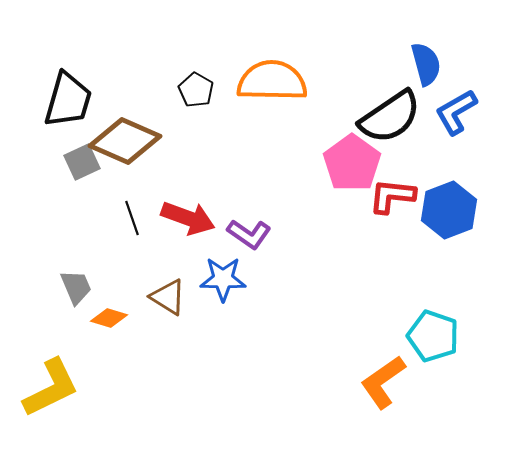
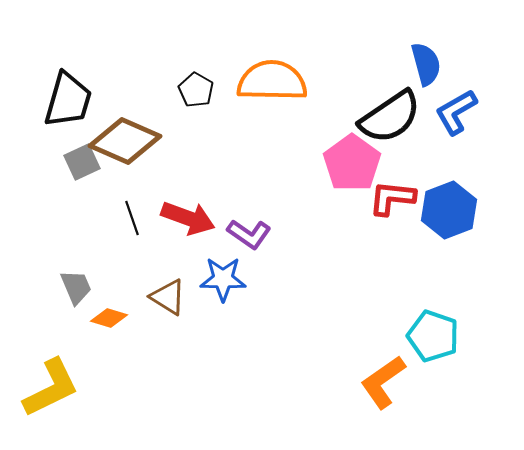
red L-shape: moved 2 px down
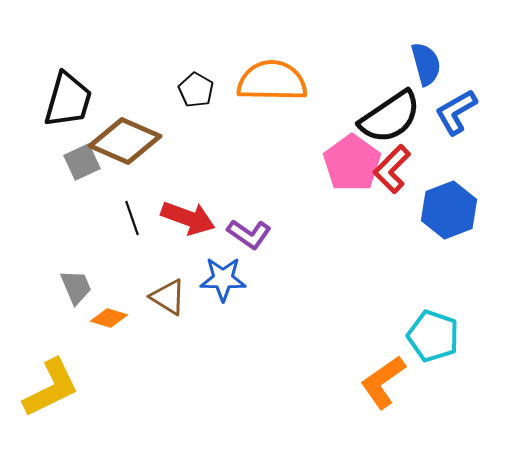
red L-shape: moved 29 px up; rotated 51 degrees counterclockwise
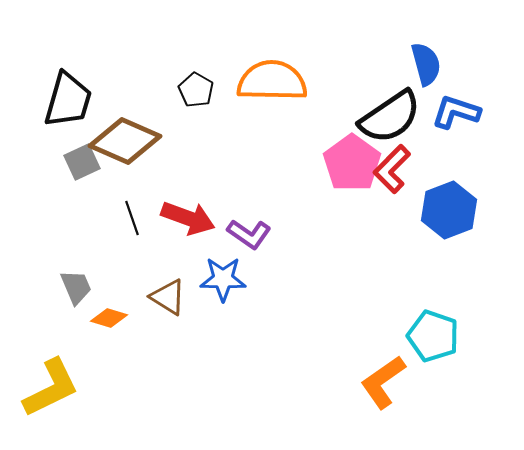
blue L-shape: rotated 48 degrees clockwise
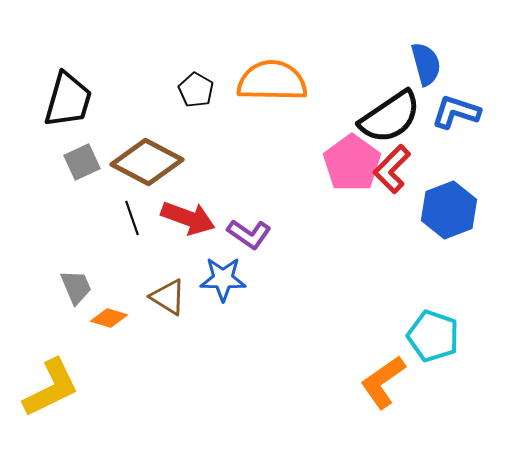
brown diamond: moved 22 px right, 21 px down; rotated 4 degrees clockwise
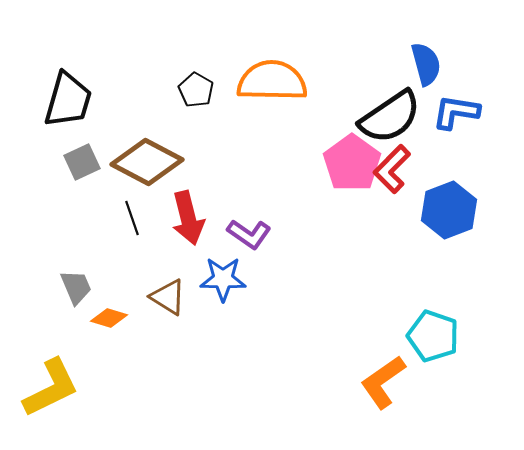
blue L-shape: rotated 9 degrees counterclockwise
red arrow: rotated 56 degrees clockwise
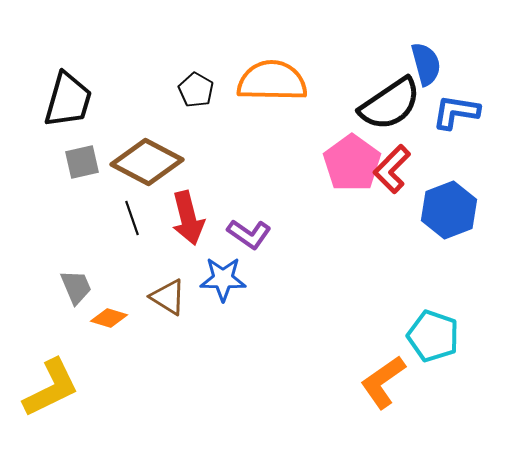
black semicircle: moved 13 px up
gray square: rotated 12 degrees clockwise
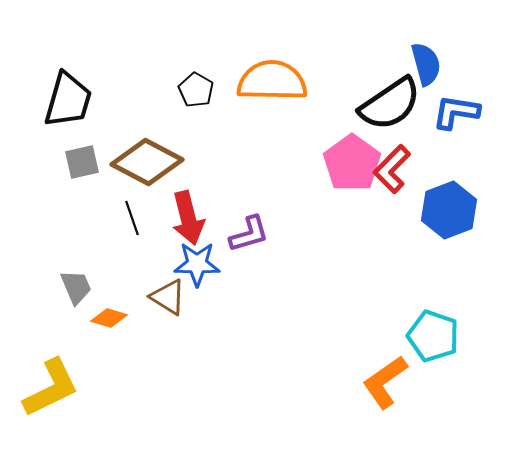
purple L-shape: rotated 51 degrees counterclockwise
blue star: moved 26 px left, 15 px up
orange L-shape: moved 2 px right
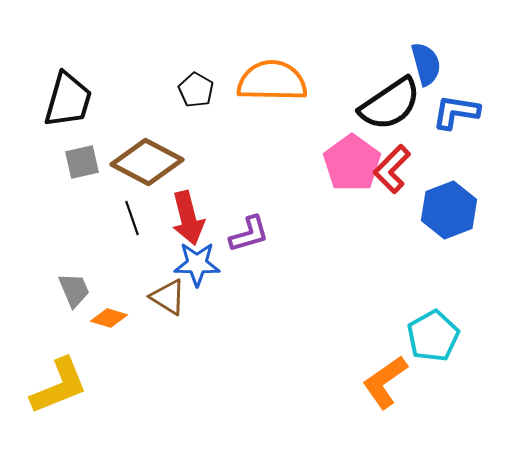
gray trapezoid: moved 2 px left, 3 px down
cyan pentagon: rotated 24 degrees clockwise
yellow L-shape: moved 8 px right, 2 px up; rotated 4 degrees clockwise
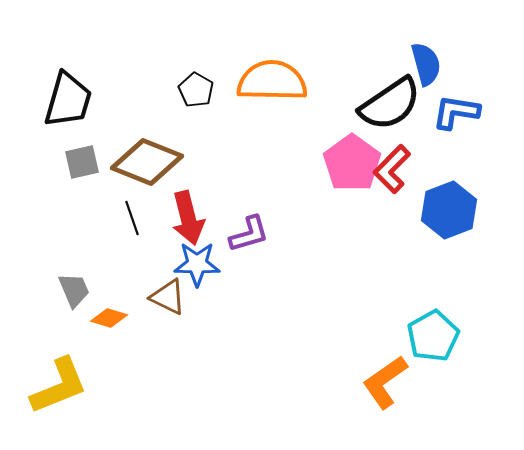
brown diamond: rotated 6 degrees counterclockwise
brown triangle: rotated 6 degrees counterclockwise
